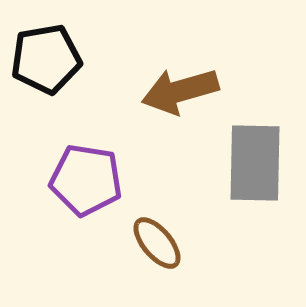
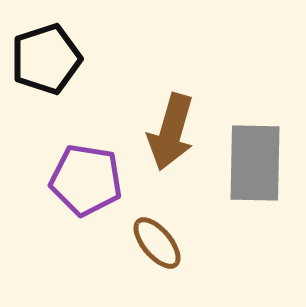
black pentagon: rotated 8 degrees counterclockwise
brown arrow: moved 9 px left, 41 px down; rotated 58 degrees counterclockwise
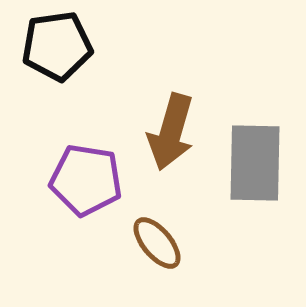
black pentagon: moved 11 px right, 13 px up; rotated 10 degrees clockwise
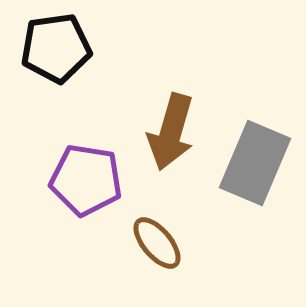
black pentagon: moved 1 px left, 2 px down
gray rectangle: rotated 22 degrees clockwise
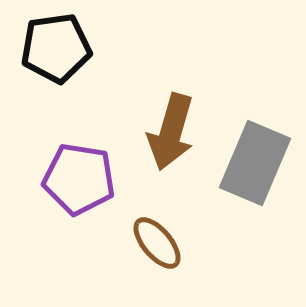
purple pentagon: moved 7 px left, 1 px up
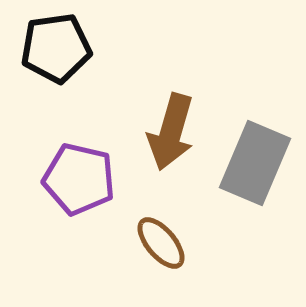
purple pentagon: rotated 4 degrees clockwise
brown ellipse: moved 4 px right
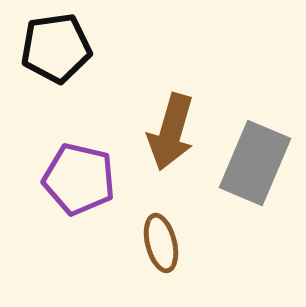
brown ellipse: rotated 26 degrees clockwise
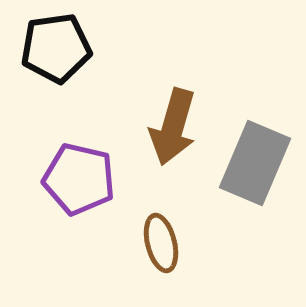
brown arrow: moved 2 px right, 5 px up
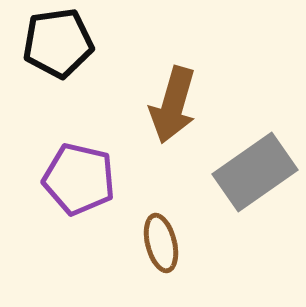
black pentagon: moved 2 px right, 5 px up
brown arrow: moved 22 px up
gray rectangle: moved 9 px down; rotated 32 degrees clockwise
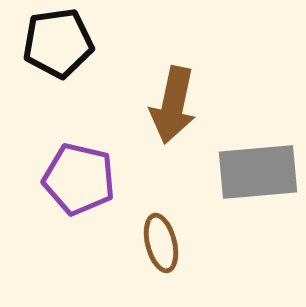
brown arrow: rotated 4 degrees counterclockwise
gray rectangle: moved 3 px right; rotated 30 degrees clockwise
